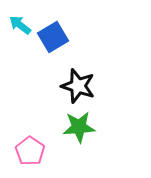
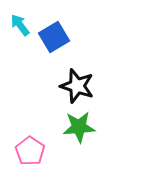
cyan arrow: rotated 15 degrees clockwise
blue square: moved 1 px right
black star: moved 1 px left
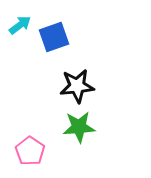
cyan arrow: rotated 90 degrees clockwise
blue square: rotated 12 degrees clockwise
black star: rotated 24 degrees counterclockwise
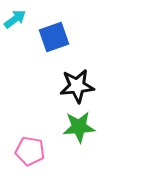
cyan arrow: moved 5 px left, 6 px up
pink pentagon: rotated 24 degrees counterclockwise
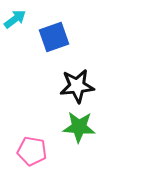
green star: rotated 8 degrees clockwise
pink pentagon: moved 2 px right
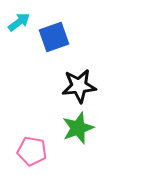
cyan arrow: moved 4 px right, 3 px down
black star: moved 2 px right
green star: moved 1 px left, 1 px down; rotated 24 degrees counterclockwise
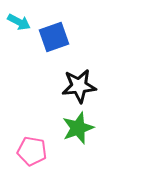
cyan arrow: rotated 65 degrees clockwise
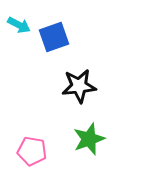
cyan arrow: moved 3 px down
green star: moved 11 px right, 11 px down
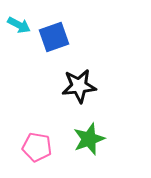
pink pentagon: moved 5 px right, 4 px up
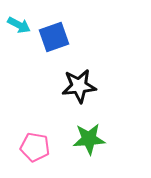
green star: rotated 16 degrees clockwise
pink pentagon: moved 2 px left
